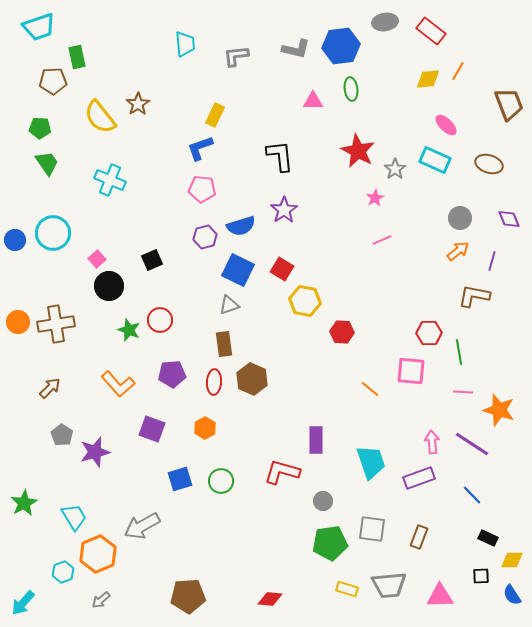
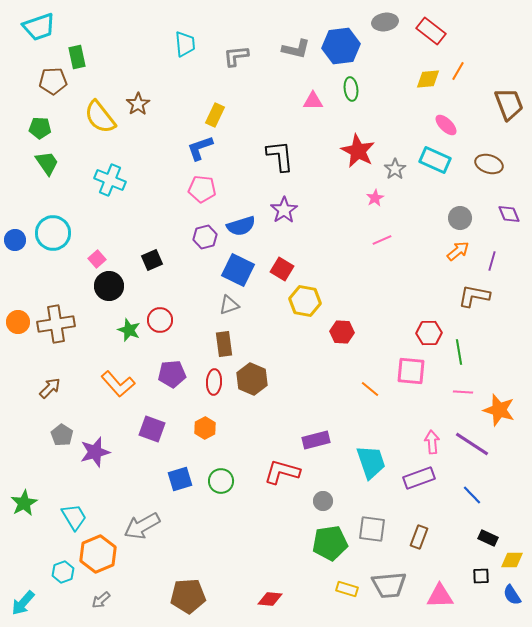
purple diamond at (509, 219): moved 5 px up
purple rectangle at (316, 440): rotated 76 degrees clockwise
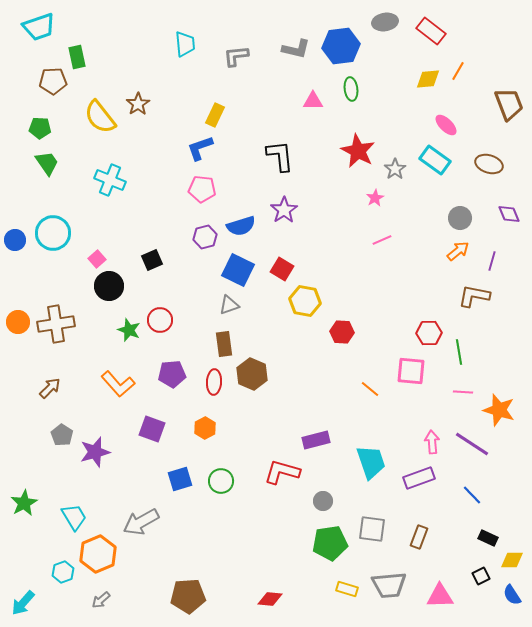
cyan rectangle at (435, 160): rotated 12 degrees clockwise
brown hexagon at (252, 379): moved 5 px up
gray arrow at (142, 526): moved 1 px left, 4 px up
black square at (481, 576): rotated 24 degrees counterclockwise
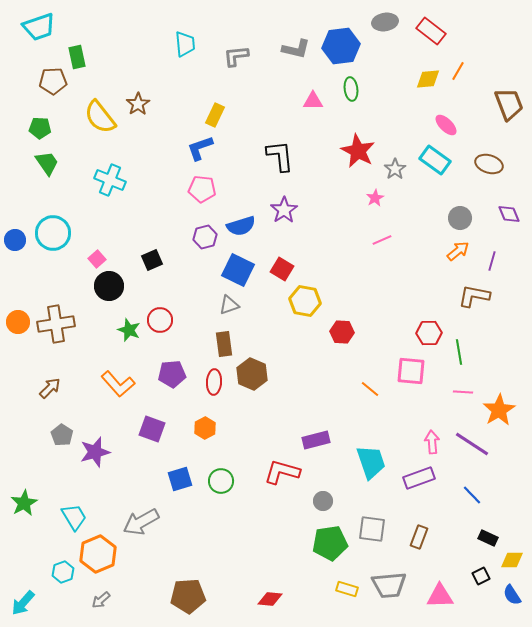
orange star at (499, 410): rotated 24 degrees clockwise
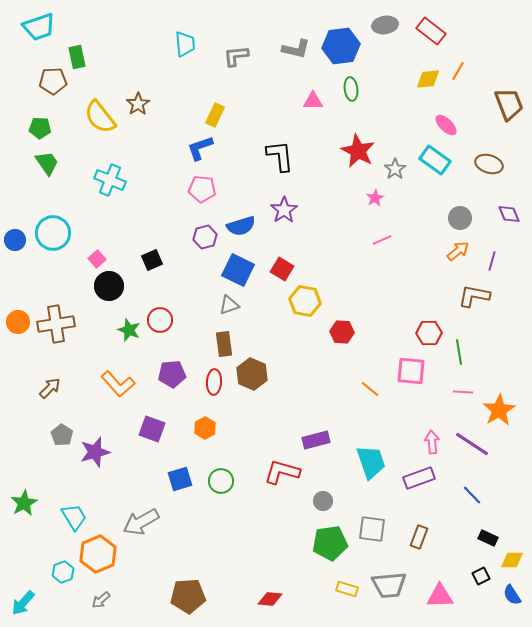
gray ellipse at (385, 22): moved 3 px down
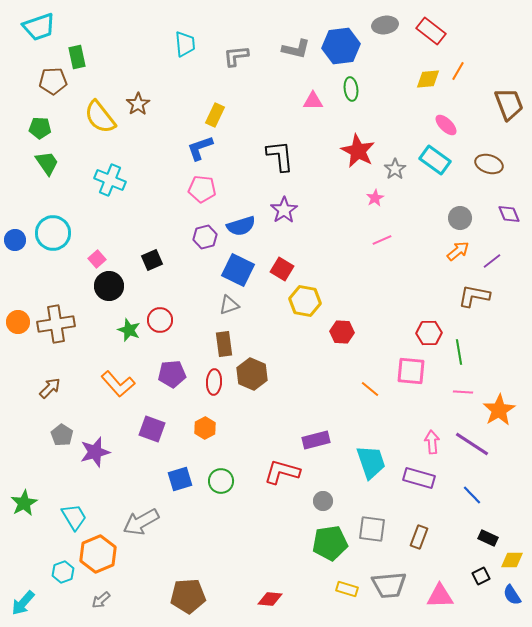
purple line at (492, 261): rotated 36 degrees clockwise
purple rectangle at (419, 478): rotated 36 degrees clockwise
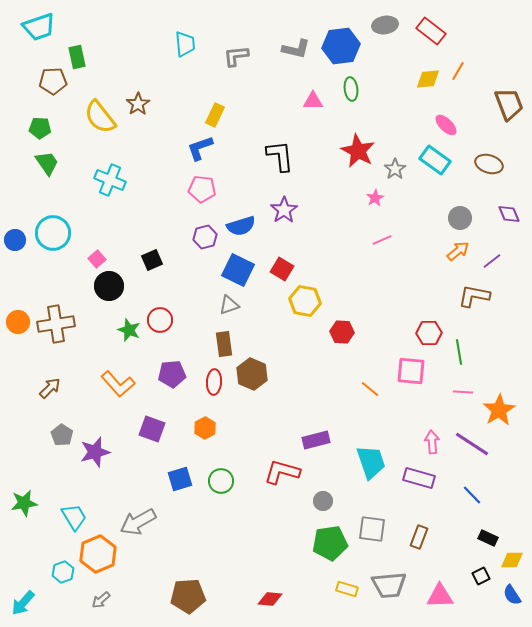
green star at (24, 503): rotated 20 degrees clockwise
gray arrow at (141, 522): moved 3 px left
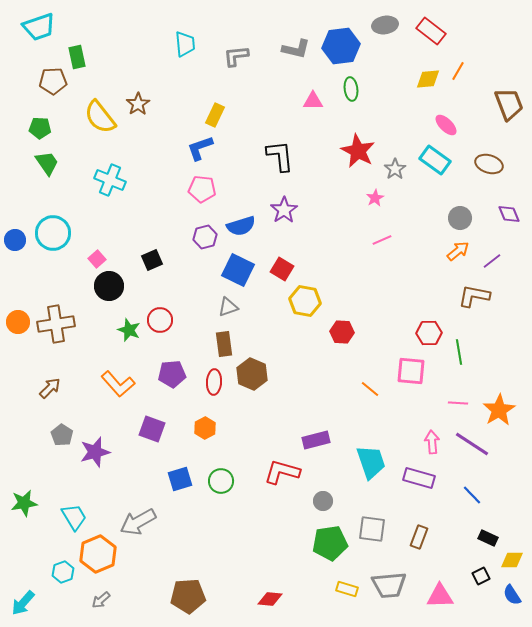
gray triangle at (229, 305): moved 1 px left, 2 px down
pink line at (463, 392): moved 5 px left, 11 px down
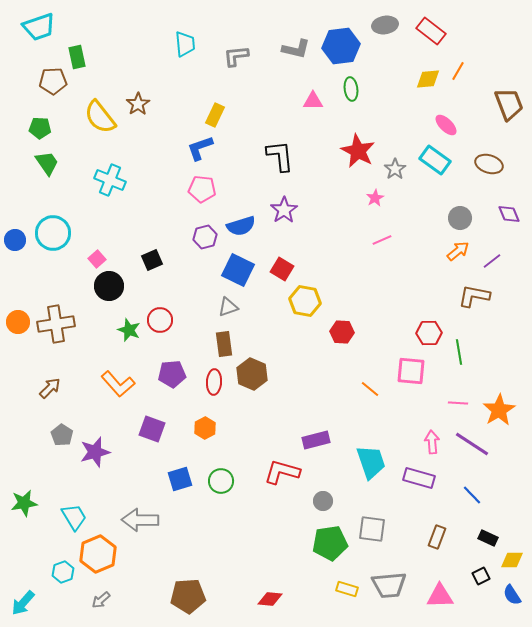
gray arrow at (138, 522): moved 2 px right, 2 px up; rotated 30 degrees clockwise
brown rectangle at (419, 537): moved 18 px right
